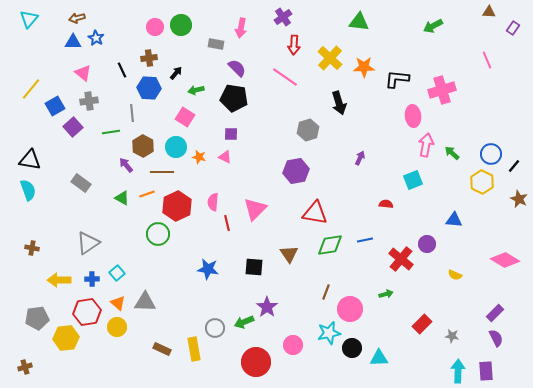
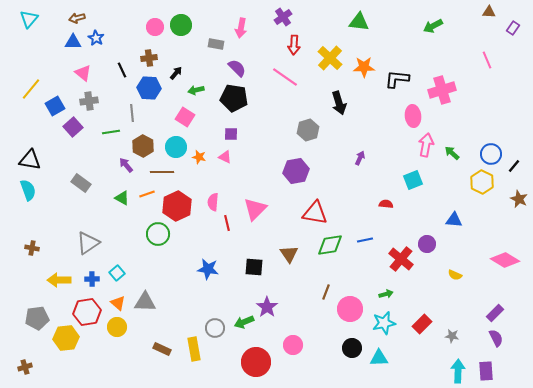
cyan star at (329, 333): moved 55 px right, 10 px up
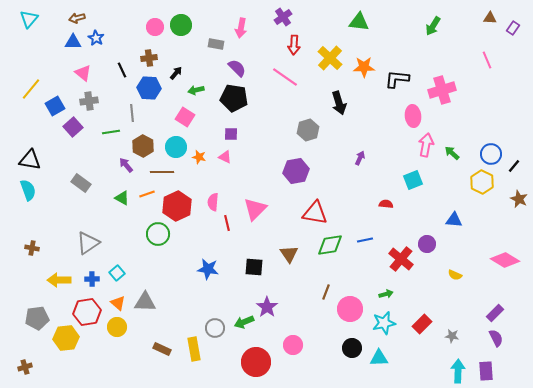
brown triangle at (489, 12): moved 1 px right, 6 px down
green arrow at (433, 26): rotated 30 degrees counterclockwise
